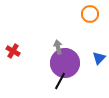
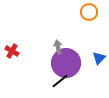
orange circle: moved 1 px left, 2 px up
red cross: moved 1 px left
purple circle: moved 1 px right
black line: rotated 24 degrees clockwise
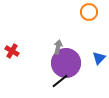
gray arrow: rotated 24 degrees clockwise
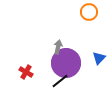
red cross: moved 14 px right, 21 px down
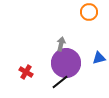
gray arrow: moved 3 px right, 3 px up
blue triangle: rotated 32 degrees clockwise
black line: moved 1 px down
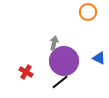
orange circle: moved 1 px left
gray arrow: moved 7 px left, 1 px up
blue triangle: rotated 40 degrees clockwise
purple circle: moved 2 px left, 2 px up
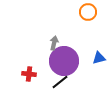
blue triangle: rotated 40 degrees counterclockwise
red cross: moved 3 px right, 2 px down; rotated 24 degrees counterclockwise
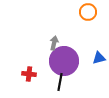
black line: rotated 42 degrees counterclockwise
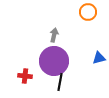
gray arrow: moved 8 px up
purple circle: moved 10 px left
red cross: moved 4 px left, 2 px down
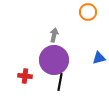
purple circle: moved 1 px up
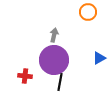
blue triangle: rotated 16 degrees counterclockwise
